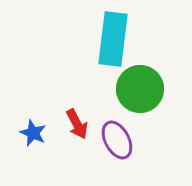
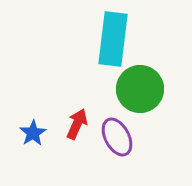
red arrow: rotated 128 degrees counterclockwise
blue star: rotated 16 degrees clockwise
purple ellipse: moved 3 px up
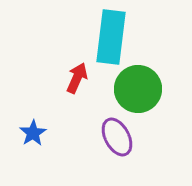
cyan rectangle: moved 2 px left, 2 px up
green circle: moved 2 px left
red arrow: moved 46 px up
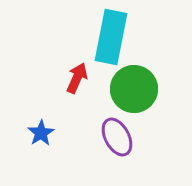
cyan rectangle: rotated 4 degrees clockwise
green circle: moved 4 px left
blue star: moved 8 px right
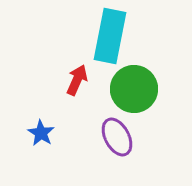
cyan rectangle: moved 1 px left, 1 px up
red arrow: moved 2 px down
blue star: rotated 8 degrees counterclockwise
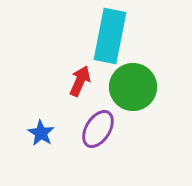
red arrow: moved 3 px right, 1 px down
green circle: moved 1 px left, 2 px up
purple ellipse: moved 19 px left, 8 px up; rotated 60 degrees clockwise
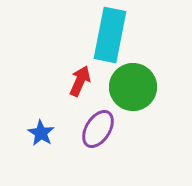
cyan rectangle: moved 1 px up
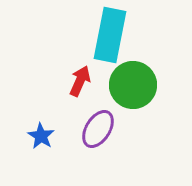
green circle: moved 2 px up
blue star: moved 3 px down
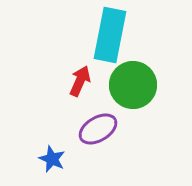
purple ellipse: rotated 27 degrees clockwise
blue star: moved 11 px right, 23 px down; rotated 8 degrees counterclockwise
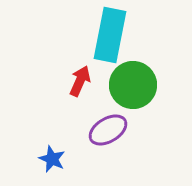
purple ellipse: moved 10 px right, 1 px down
